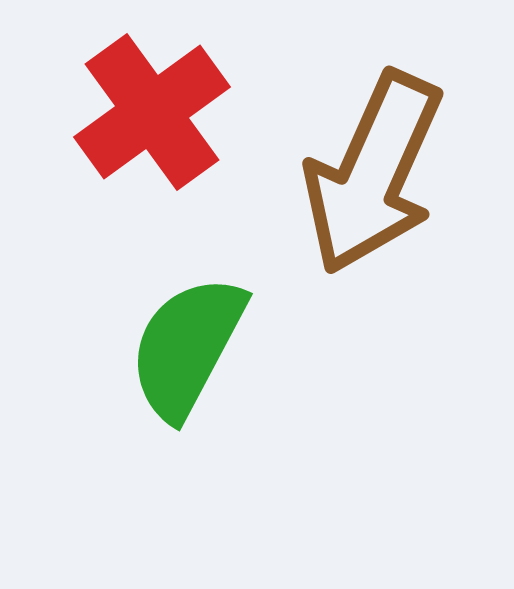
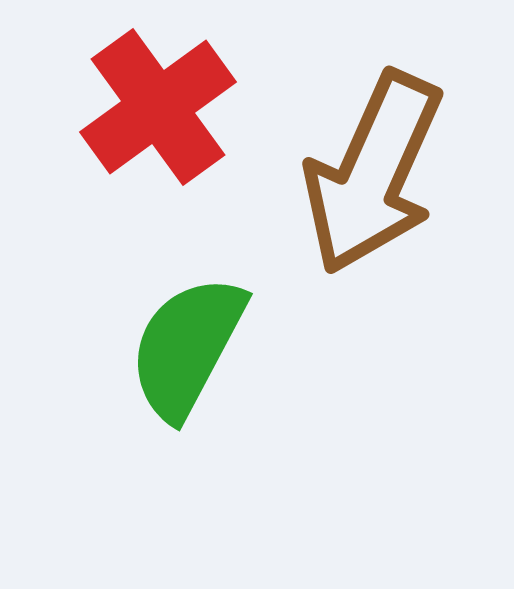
red cross: moved 6 px right, 5 px up
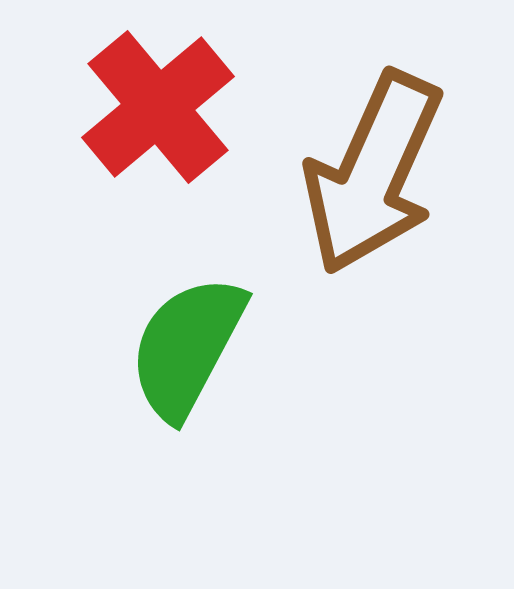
red cross: rotated 4 degrees counterclockwise
